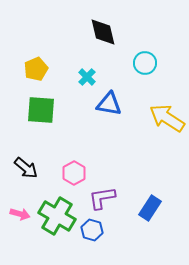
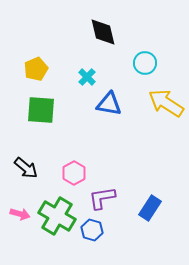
yellow arrow: moved 1 px left, 15 px up
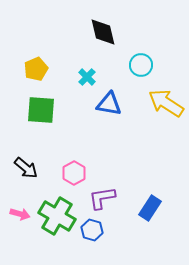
cyan circle: moved 4 px left, 2 px down
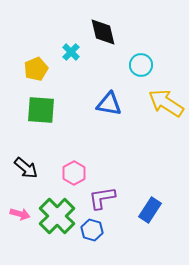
cyan cross: moved 16 px left, 25 px up
blue rectangle: moved 2 px down
green cross: rotated 15 degrees clockwise
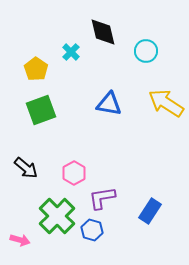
cyan circle: moved 5 px right, 14 px up
yellow pentagon: rotated 15 degrees counterclockwise
green square: rotated 24 degrees counterclockwise
blue rectangle: moved 1 px down
pink arrow: moved 26 px down
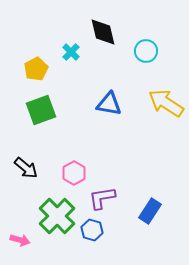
yellow pentagon: rotated 10 degrees clockwise
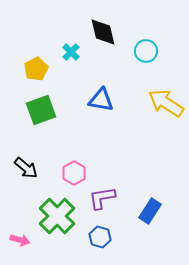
blue triangle: moved 8 px left, 4 px up
blue hexagon: moved 8 px right, 7 px down
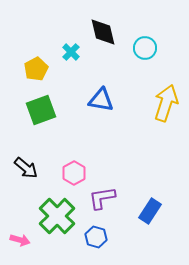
cyan circle: moved 1 px left, 3 px up
yellow arrow: rotated 75 degrees clockwise
blue hexagon: moved 4 px left
